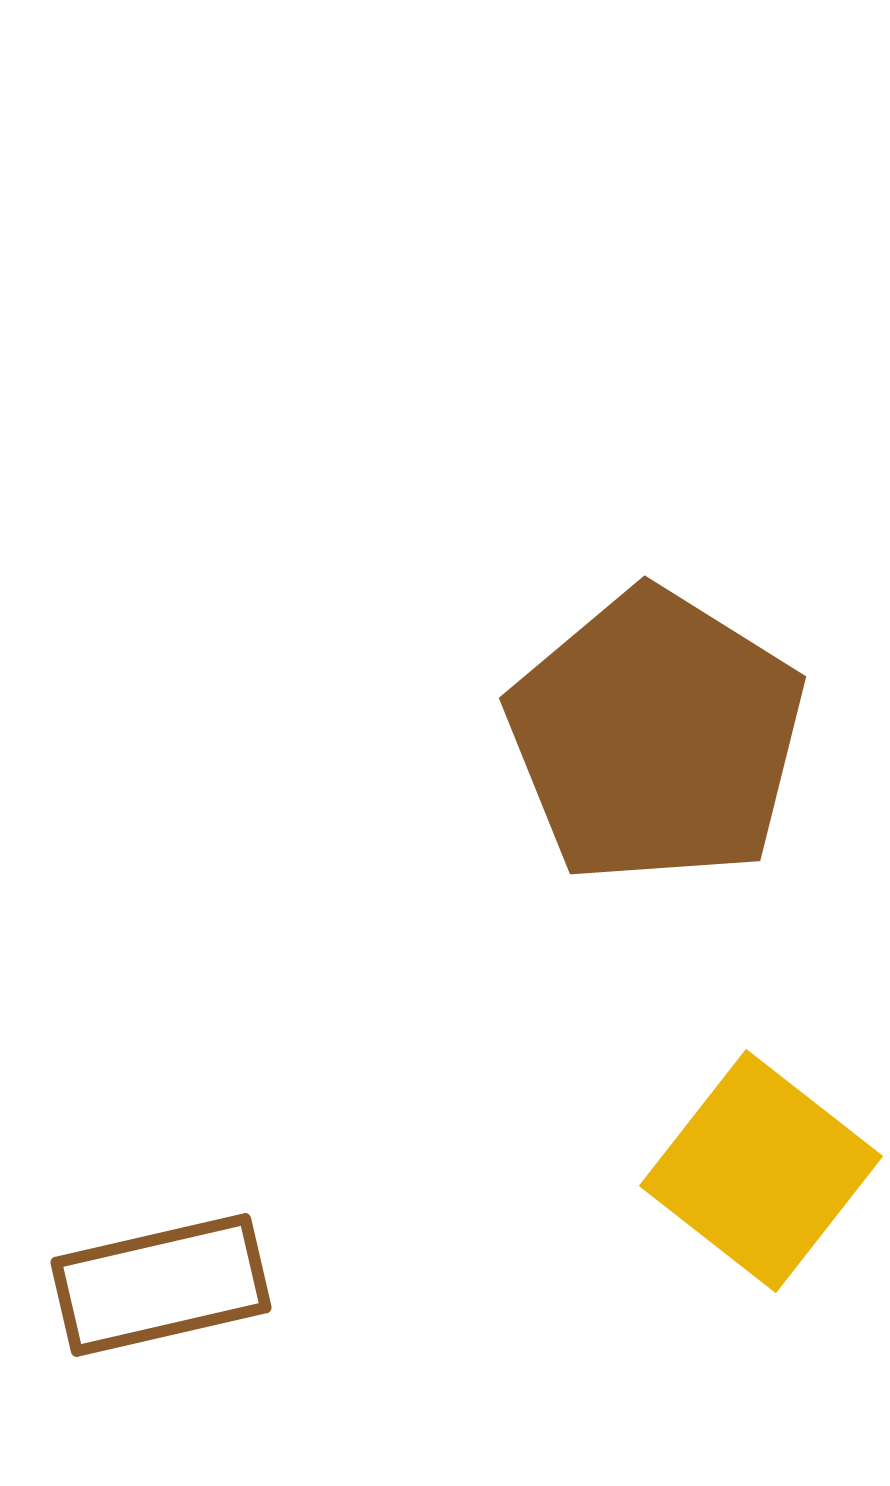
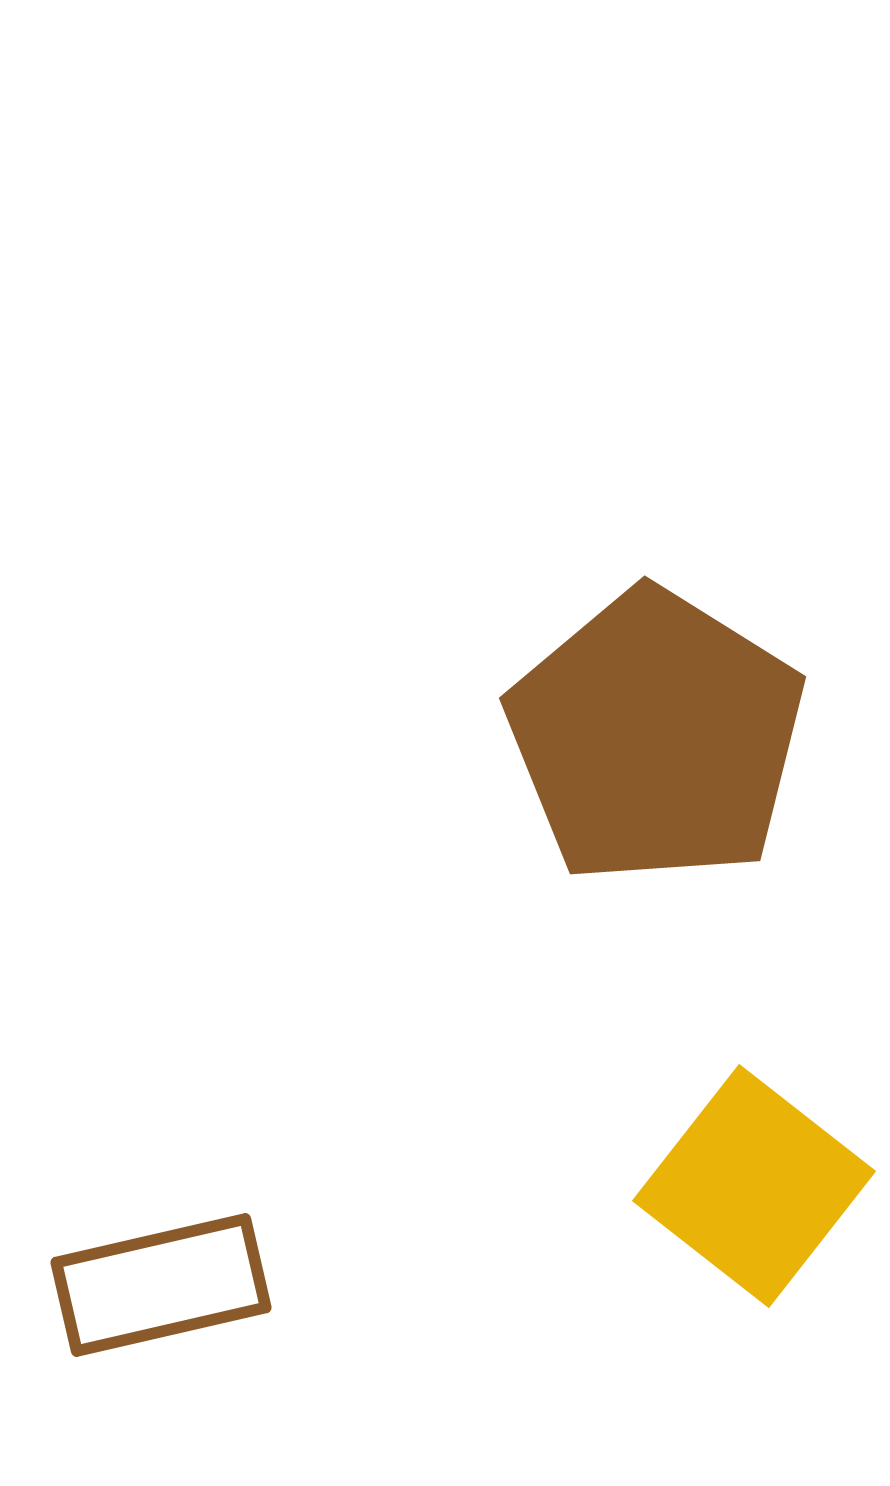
yellow square: moved 7 px left, 15 px down
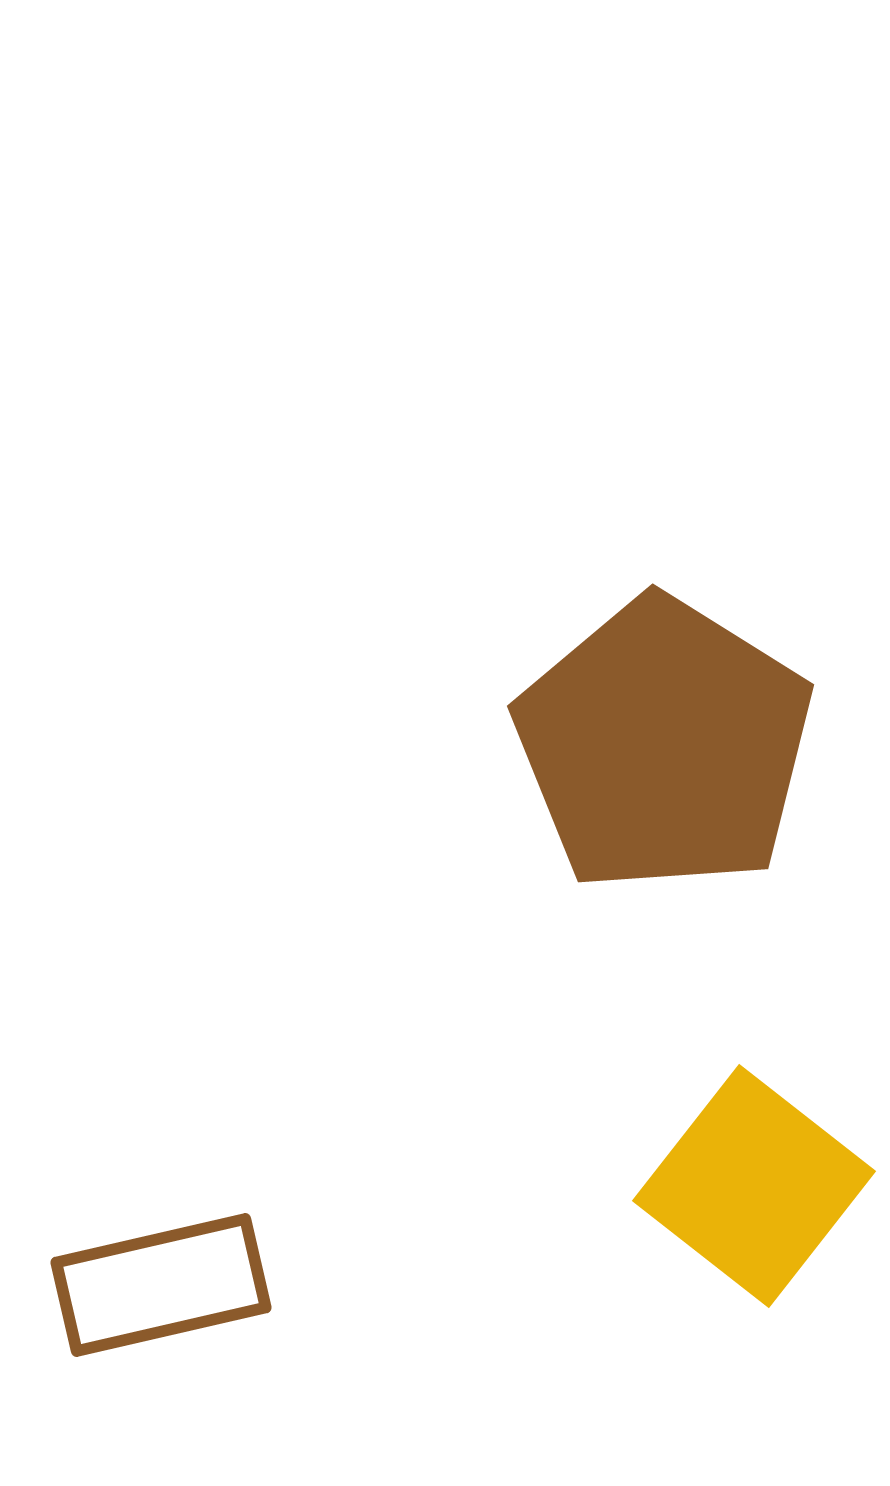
brown pentagon: moved 8 px right, 8 px down
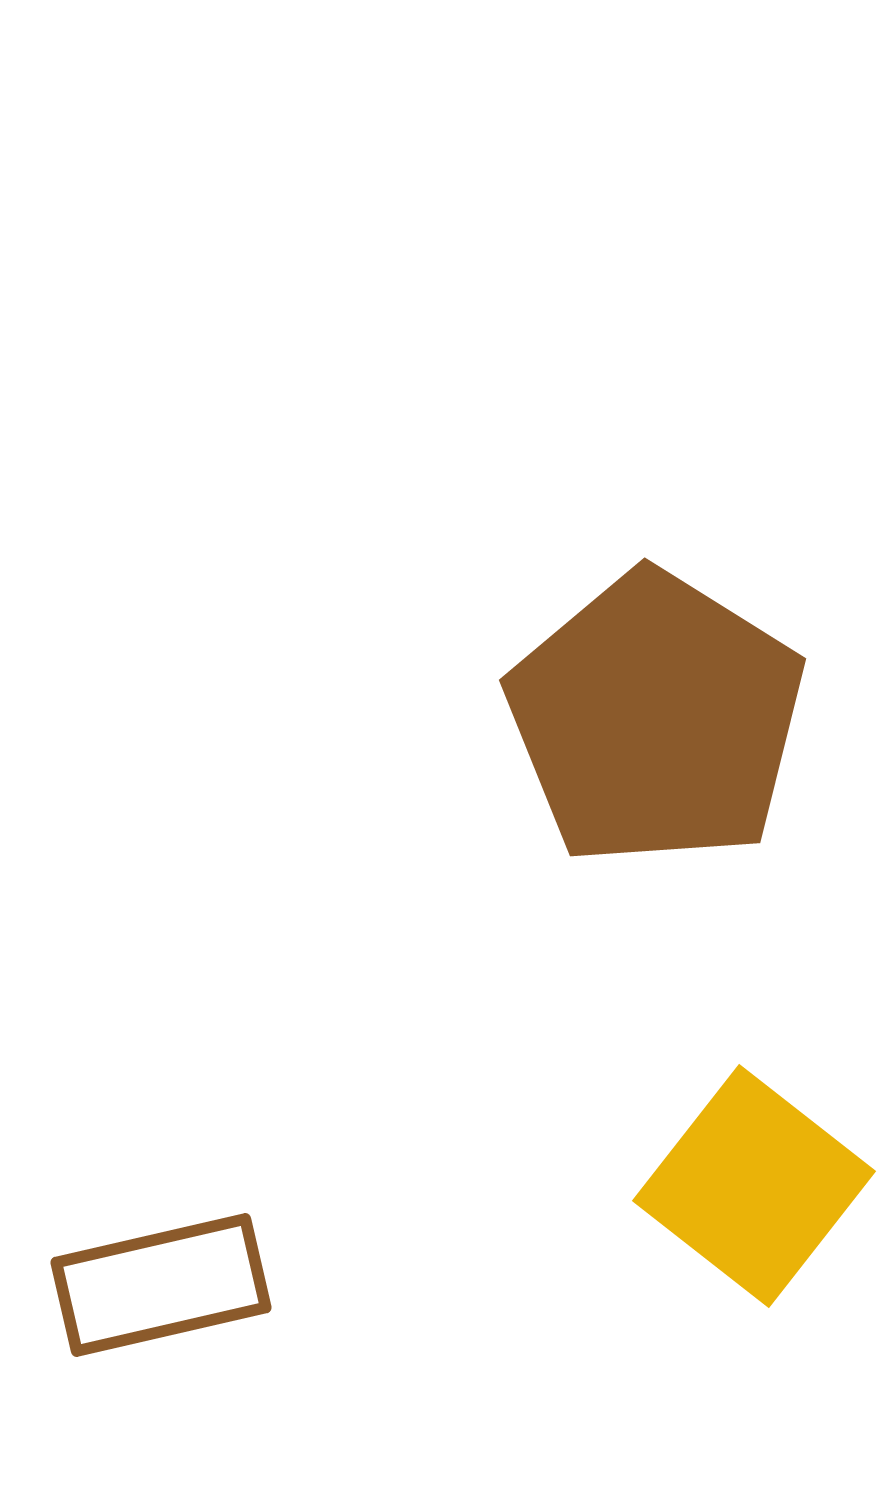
brown pentagon: moved 8 px left, 26 px up
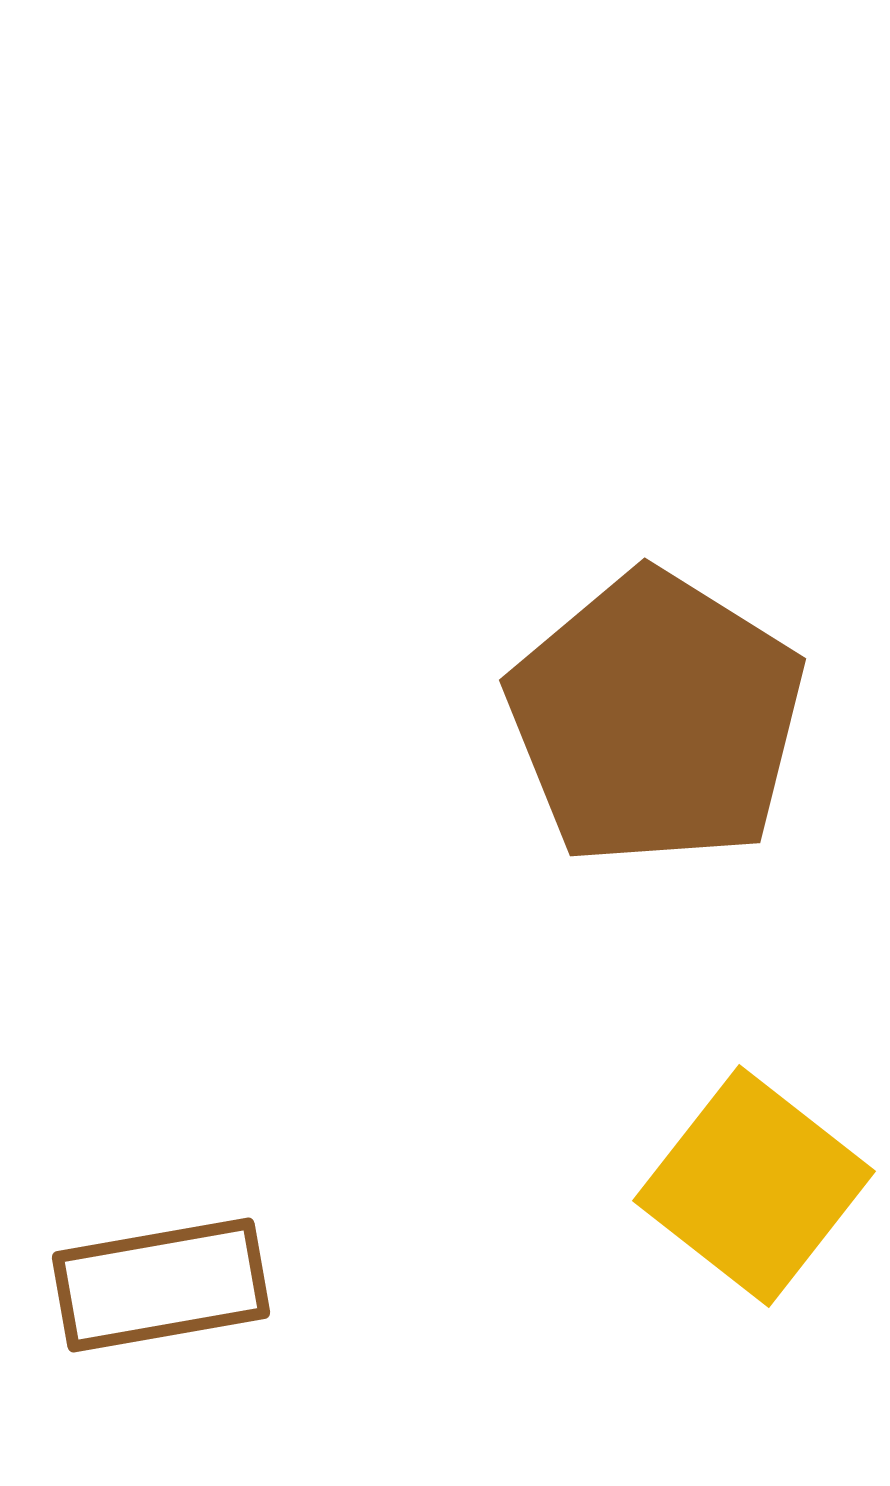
brown rectangle: rotated 3 degrees clockwise
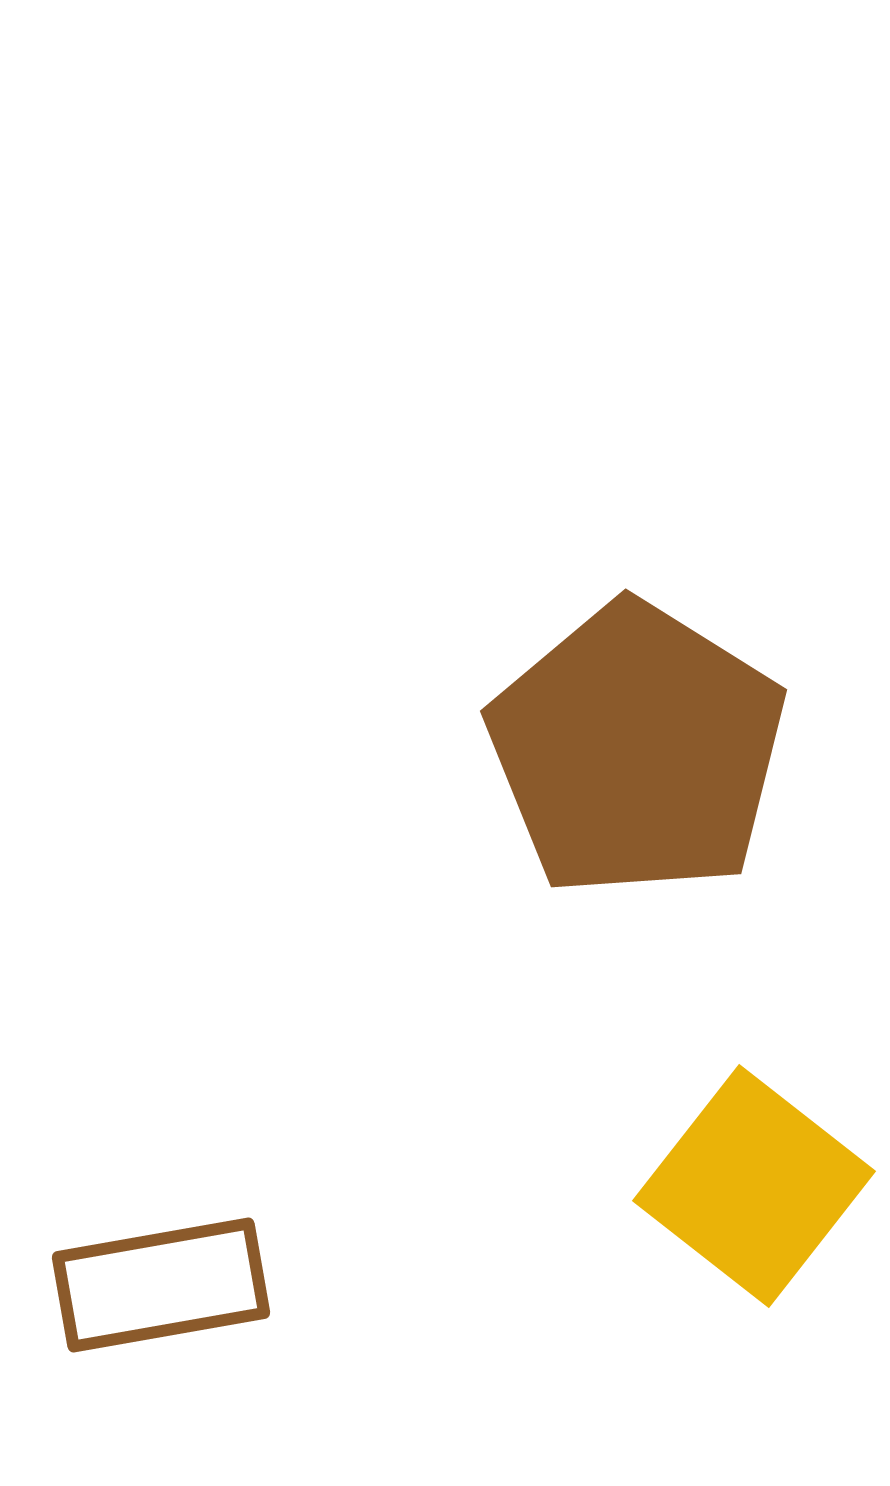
brown pentagon: moved 19 px left, 31 px down
